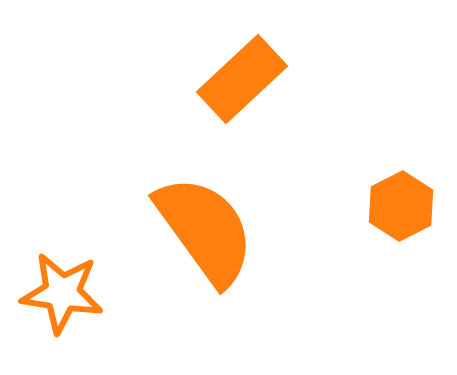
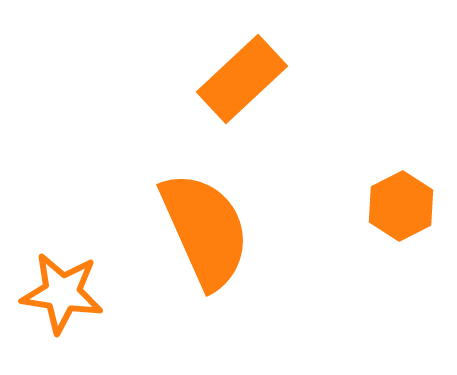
orange semicircle: rotated 12 degrees clockwise
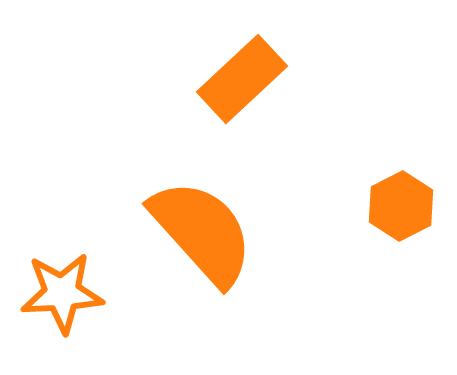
orange semicircle: moved 3 px left, 2 px down; rotated 18 degrees counterclockwise
orange star: rotated 12 degrees counterclockwise
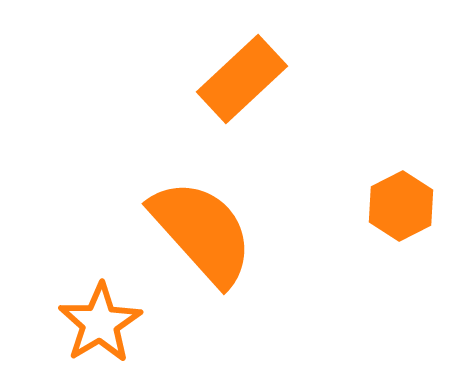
orange star: moved 38 px right, 30 px down; rotated 28 degrees counterclockwise
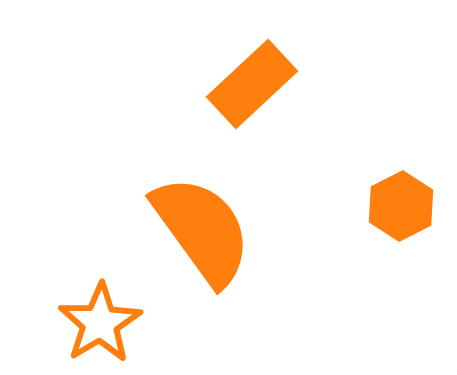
orange rectangle: moved 10 px right, 5 px down
orange semicircle: moved 2 px up; rotated 6 degrees clockwise
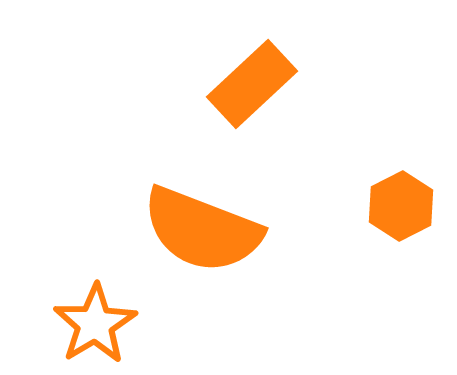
orange semicircle: rotated 147 degrees clockwise
orange star: moved 5 px left, 1 px down
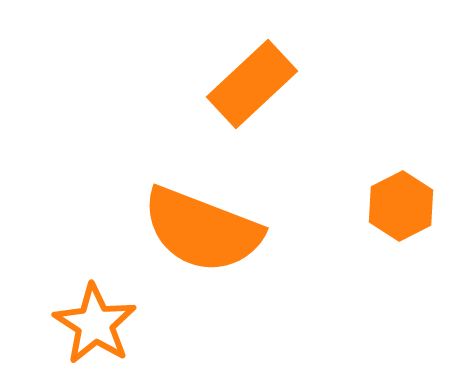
orange star: rotated 8 degrees counterclockwise
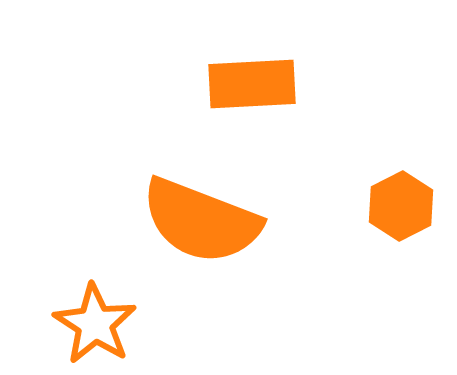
orange rectangle: rotated 40 degrees clockwise
orange semicircle: moved 1 px left, 9 px up
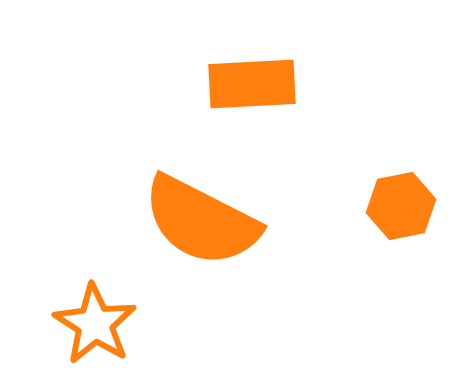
orange hexagon: rotated 16 degrees clockwise
orange semicircle: rotated 6 degrees clockwise
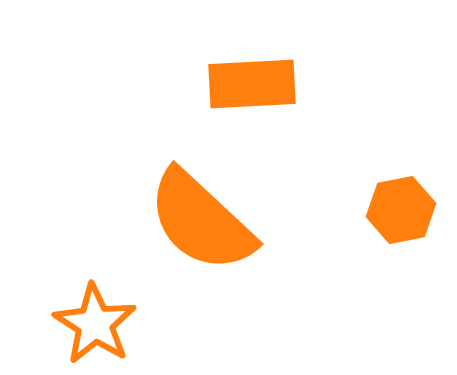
orange hexagon: moved 4 px down
orange semicircle: rotated 16 degrees clockwise
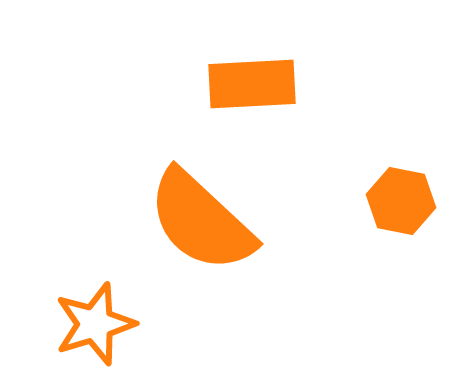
orange hexagon: moved 9 px up; rotated 22 degrees clockwise
orange star: rotated 22 degrees clockwise
